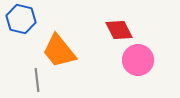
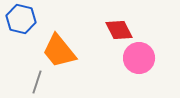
pink circle: moved 1 px right, 2 px up
gray line: moved 2 px down; rotated 25 degrees clockwise
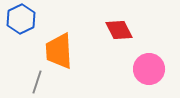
blue hexagon: rotated 20 degrees clockwise
orange trapezoid: rotated 36 degrees clockwise
pink circle: moved 10 px right, 11 px down
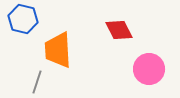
blue hexagon: moved 2 px right; rotated 20 degrees counterclockwise
orange trapezoid: moved 1 px left, 1 px up
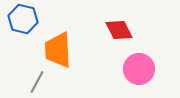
pink circle: moved 10 px left
gray line: rotated 10 degrees clockwise
